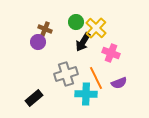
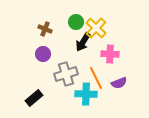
purple circle: moved 5 px right, 12 px down
pink cross: moved 1 px left, 1 px down; rotated 18 degrees counterclockwise
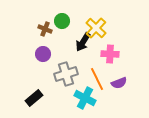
green circle: moved 14 px left, 1 px up
orange line: moved 1 px right, 1 px down
cyan cross: moved 1 px left, 4 px down; rotated 25 degrees clockwise
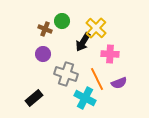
gray cross: rotated 35 degrees clockwise
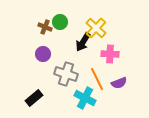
green circle: moved 2 px left, 1 px down
brown cross: moved 2 px up
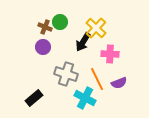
purple circle: moved 7 px up
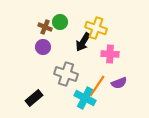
yellow cross: rotated 25 degrees counterclockwise
orange line: moved 7 px down; rotated 60 degrees clockwise
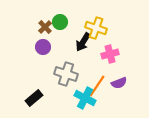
brown cross: rotated 24 degrees clockwise
pink cross: rotated 18 degrees counterclockwise
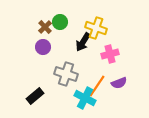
black rectangle: moved 1 px right, 2 px up
